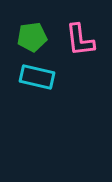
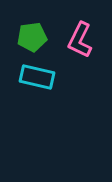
pink L-shape: rotated 33 degrees clockwise
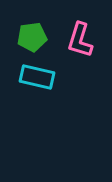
pink L-shape: rotated 9 degrees counterclockwise
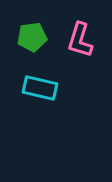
cyan rectangle: moved 3 px right, 11 px down
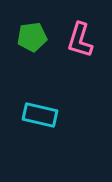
cyan rectangle: moved 27 px down
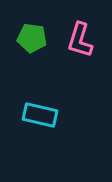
green pentagon: moved 1 px down; rotated 16 degrees clockwise
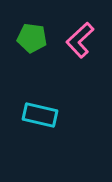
pink L-shape: rotated 30 degrees clockwise
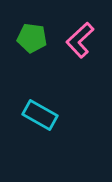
cyan rectangle: rotated 16 degrees clockwise
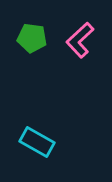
cyan rectangle: moved 3 px left, 27 px down
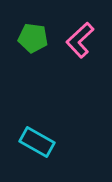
green pentagon: moved 1 px right
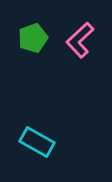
green pentagon: rotated 28 degrees counterclockwise
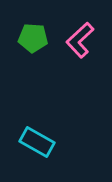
green pentagon: rotated 24 degrees clockwise
